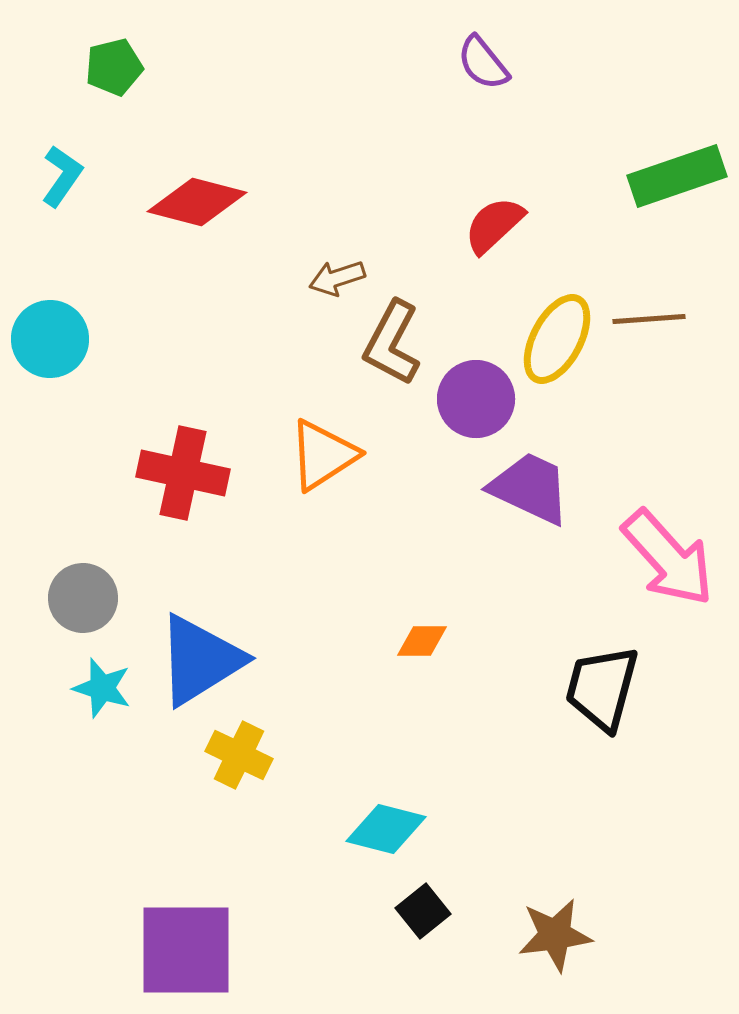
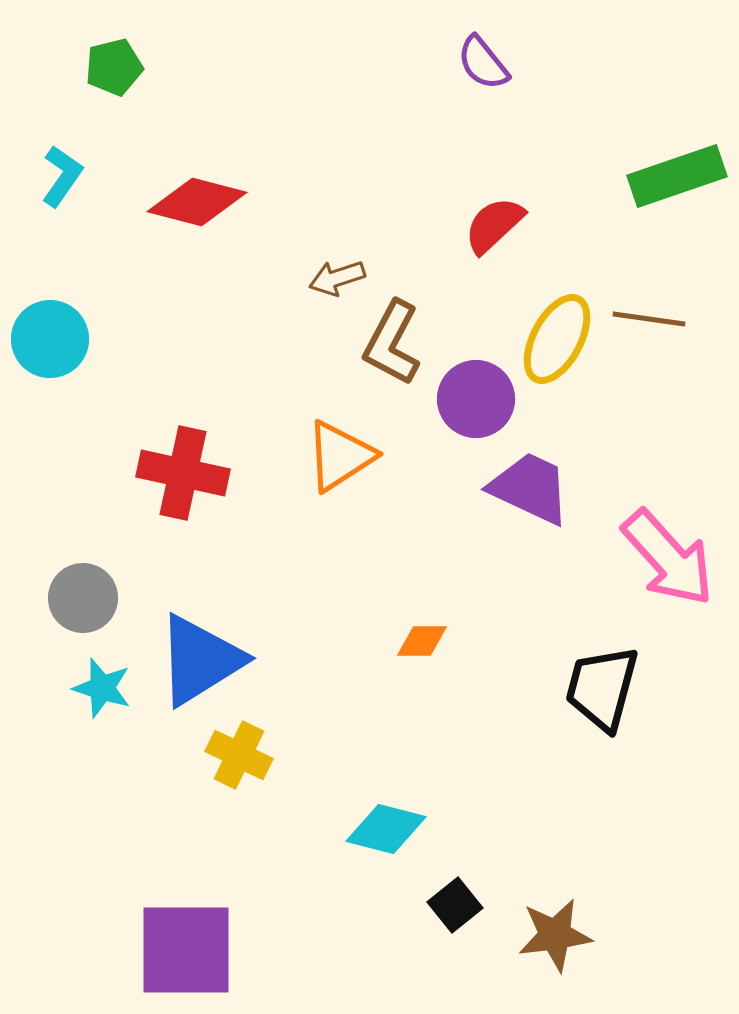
brown line: rotated 12 degrees clockwise
orange triangle: moved 17 px right, 1 px down
black square: moved 32 px right, 6 px up
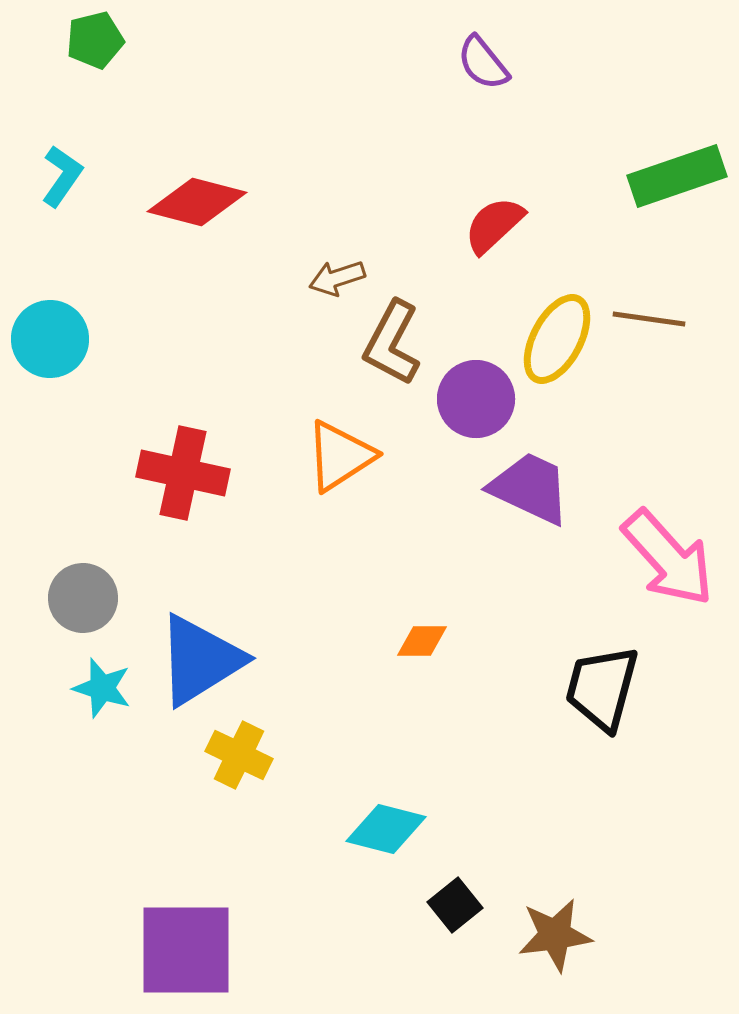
green pentagon: moved 19 px left, 27 px up
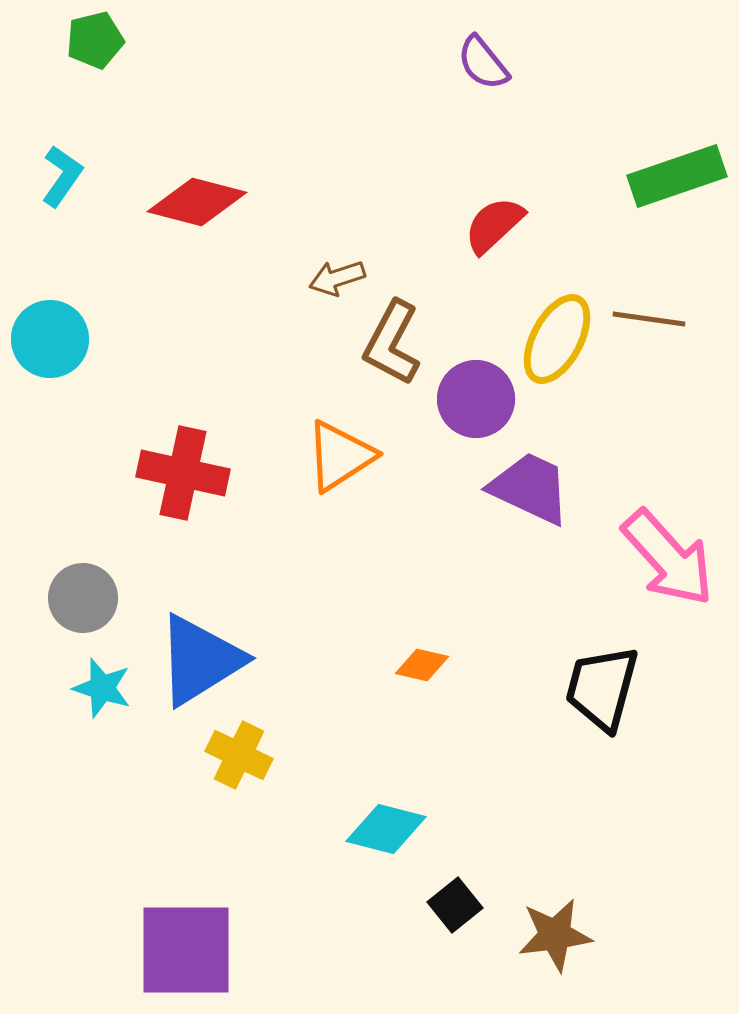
orange diamond: moved 24 px down; rotated 12 degrees clockwise
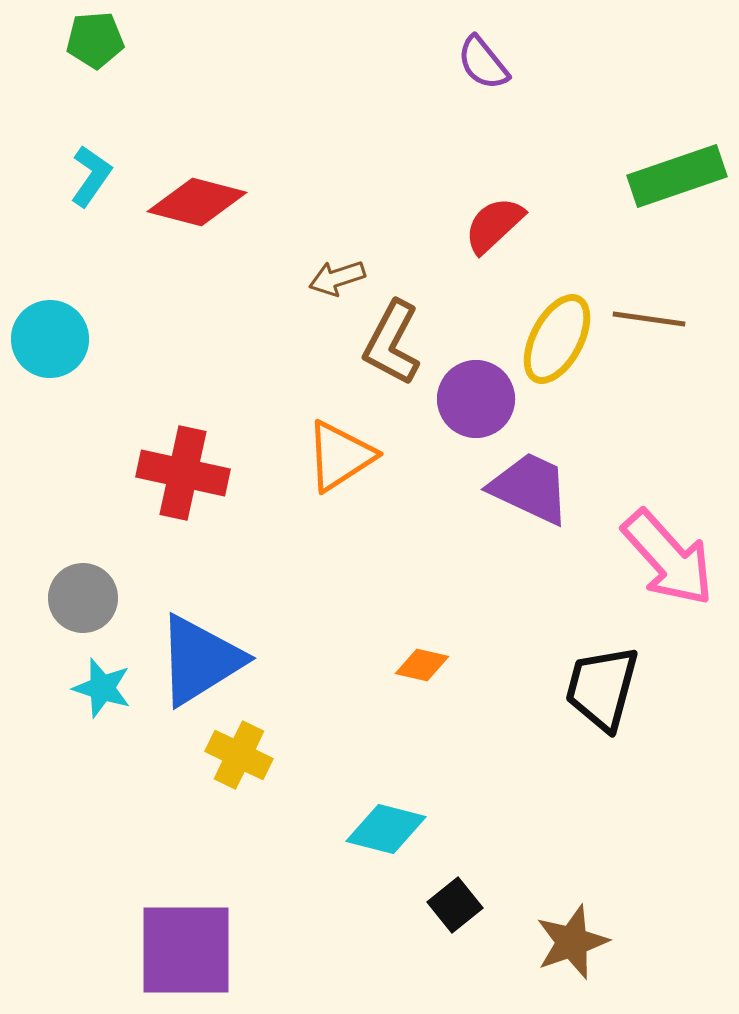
green pentagon: rotated 10 degrees clockwise
cyan L-shape: moved 29 px right
brown star: moved 17 px right, 7 px down; rotated 12 degrees counterclockwise
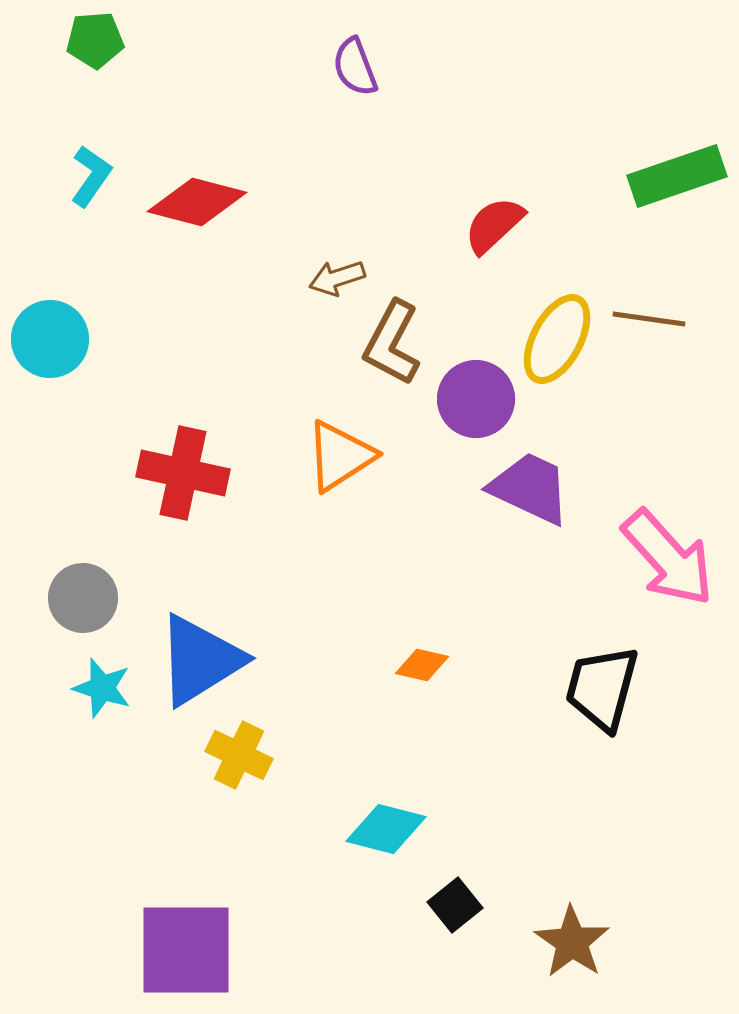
purple semicircle: moved 128 px left, 4 px down; rotated 18 degrees clockwise
brown star: rotated 18 degrees counterclockwise
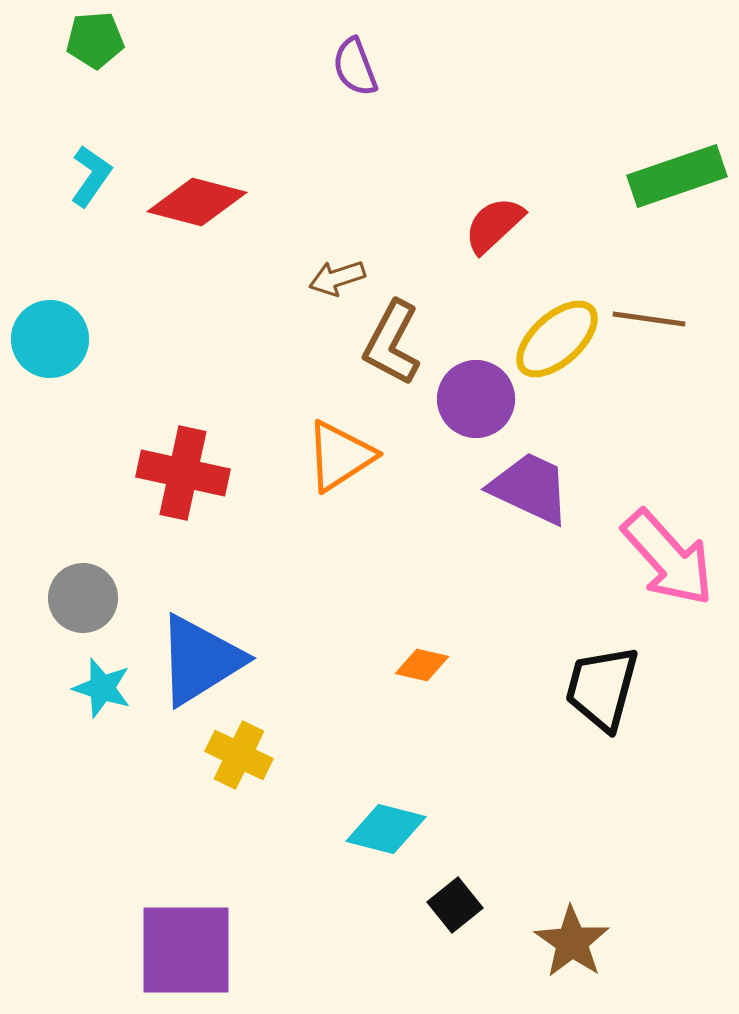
yellow ellipse: rotated 20 degrees clockwise
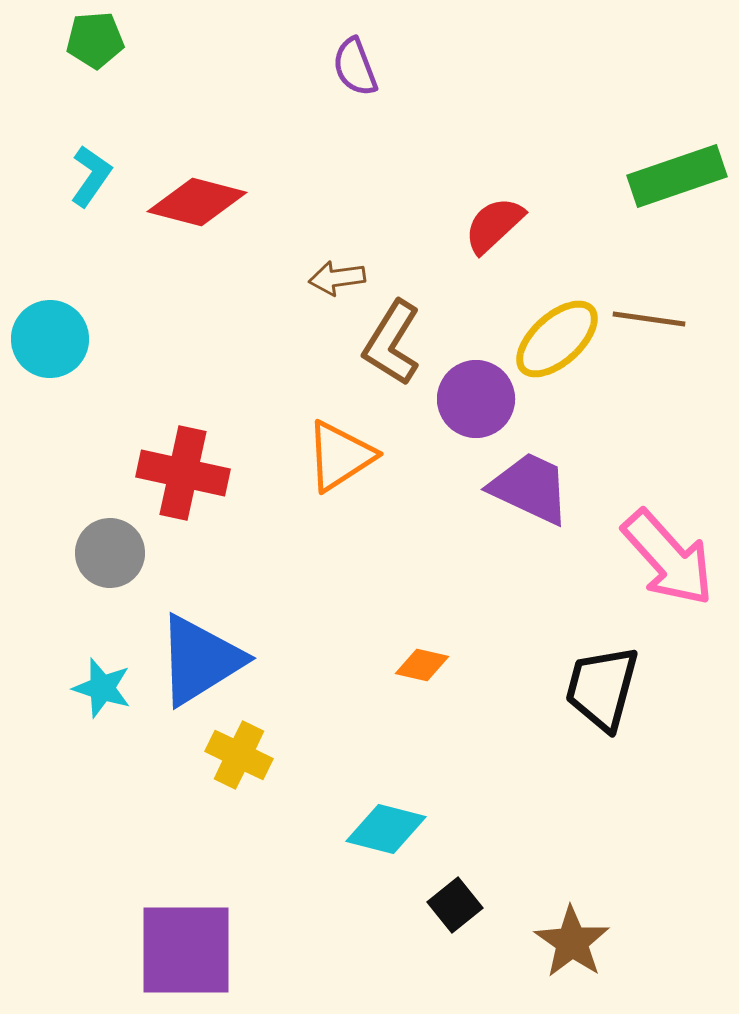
brown arrow: rotated 10 degrees clockwise
brown L-shape: rotated 4 degrees clockwise
gray circle: moved 27 px right, 45 px up
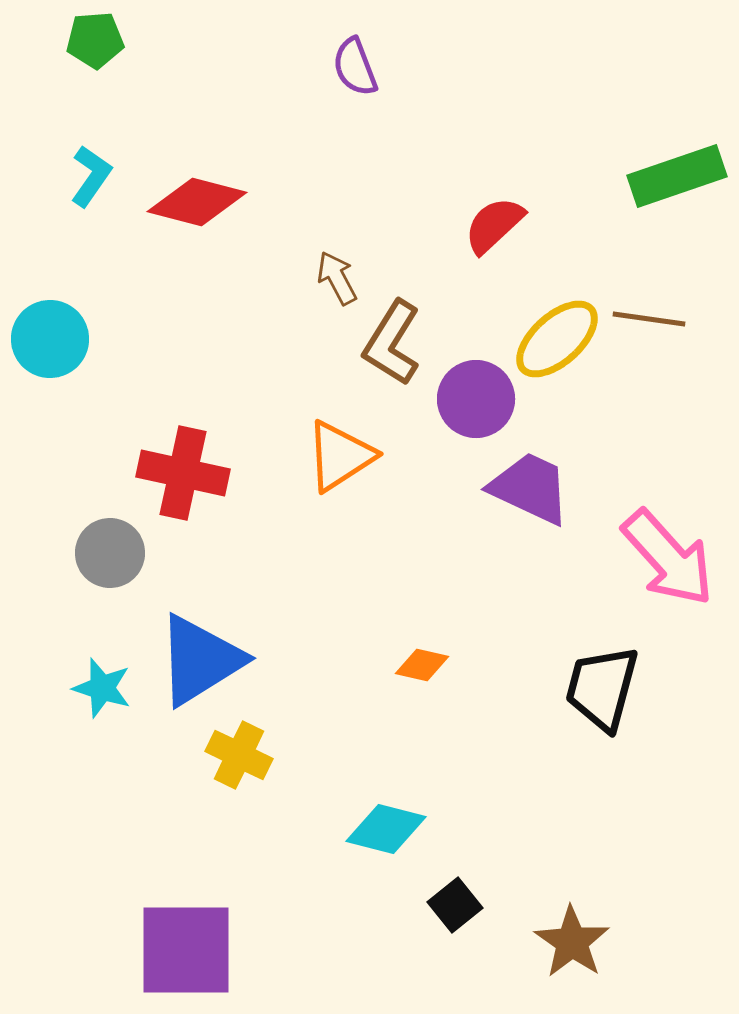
brown arrow: rotated 70 degrees clockwise
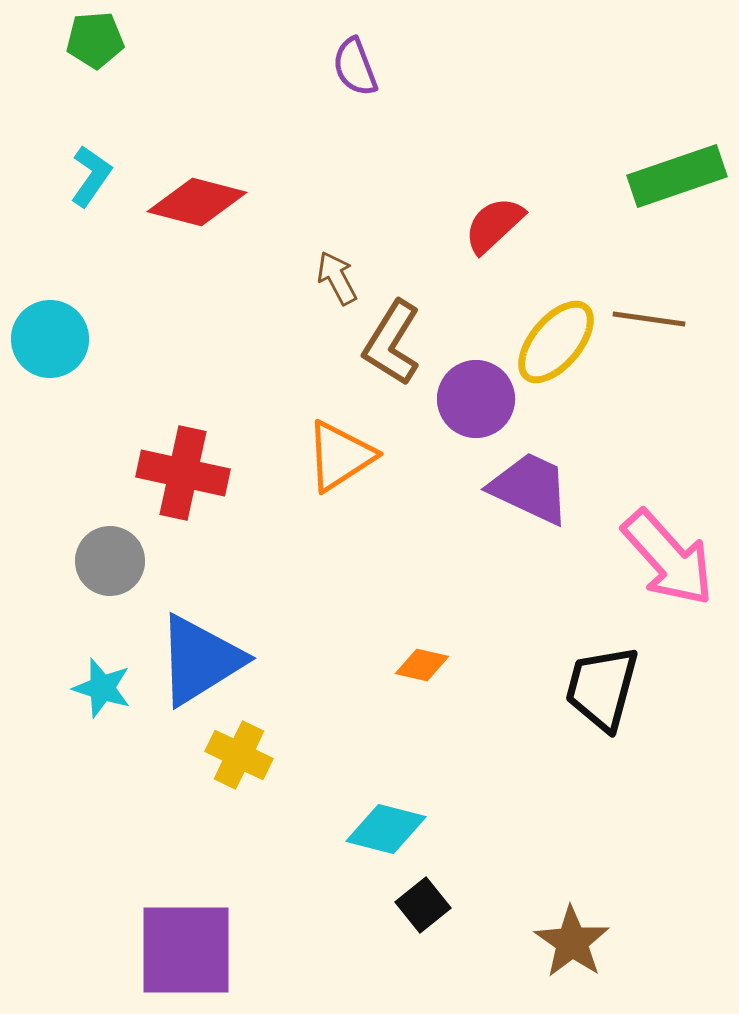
yellow ellipse: moved 1 px left, 3 px down; rotated 8 degrees counterclockwise
gray circle: moved 8 px down
black square: moved 32 px left
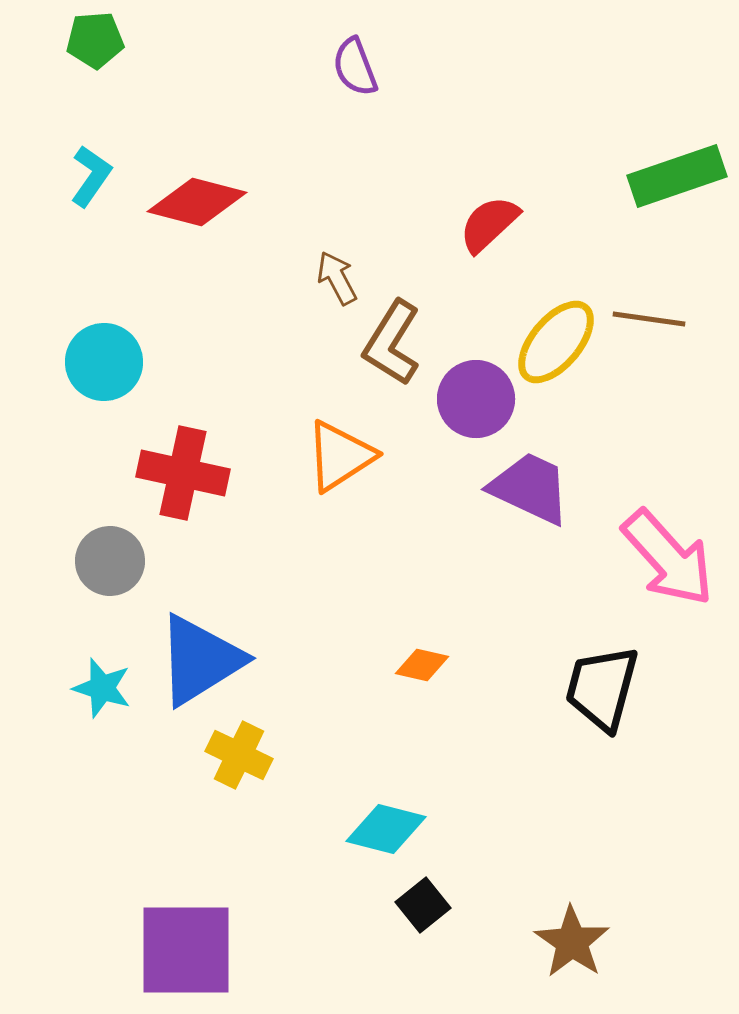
red semicircle: moved 5 px left, 1 px up
cyan circle: moved 54 px right, 23 px down
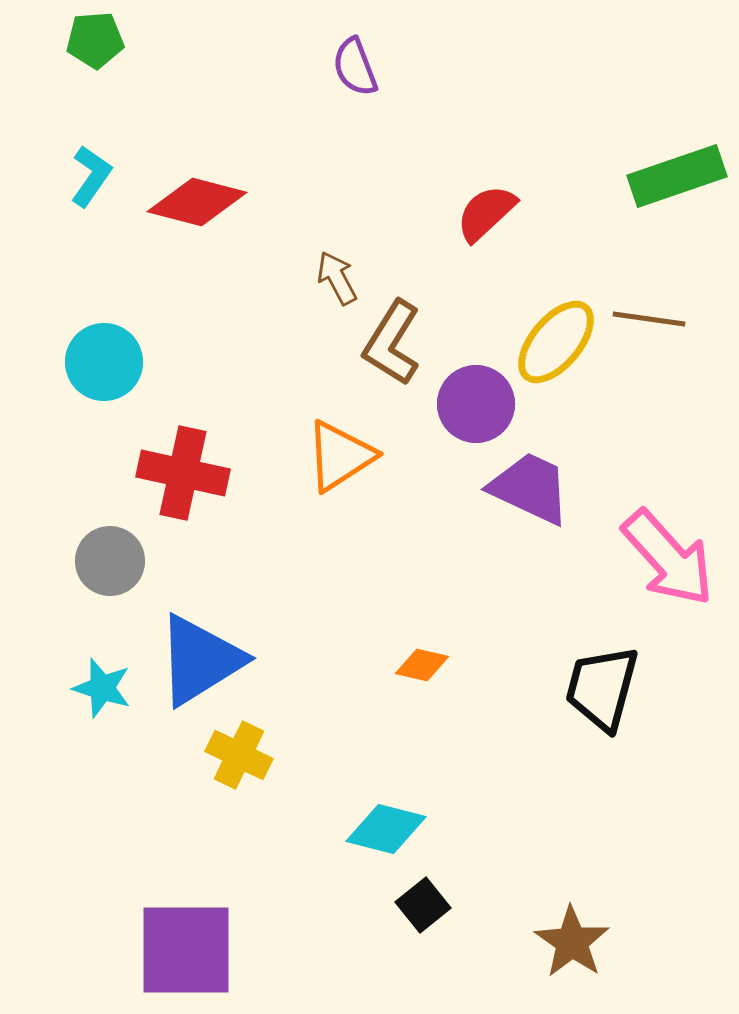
red semicircle: moved 3 px left, 11 px up
purple circle: moved 5 px down
